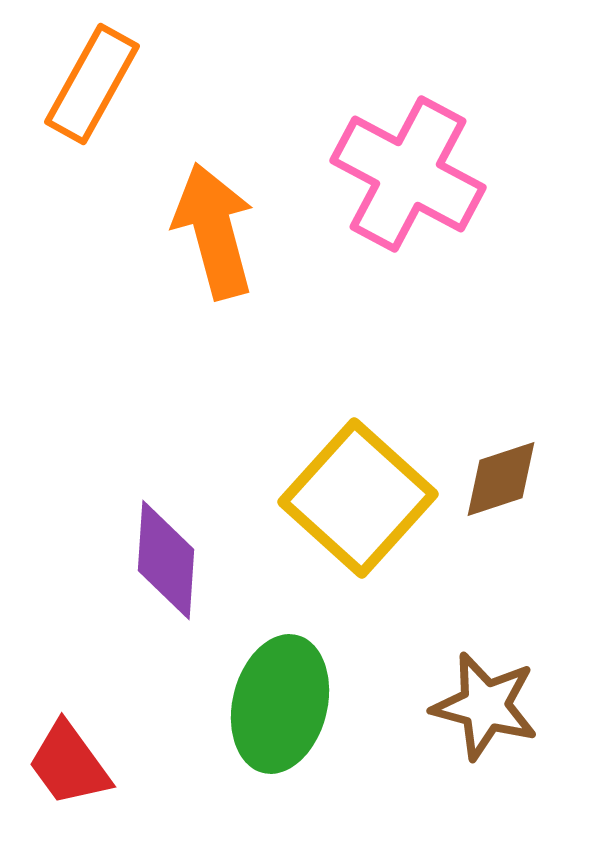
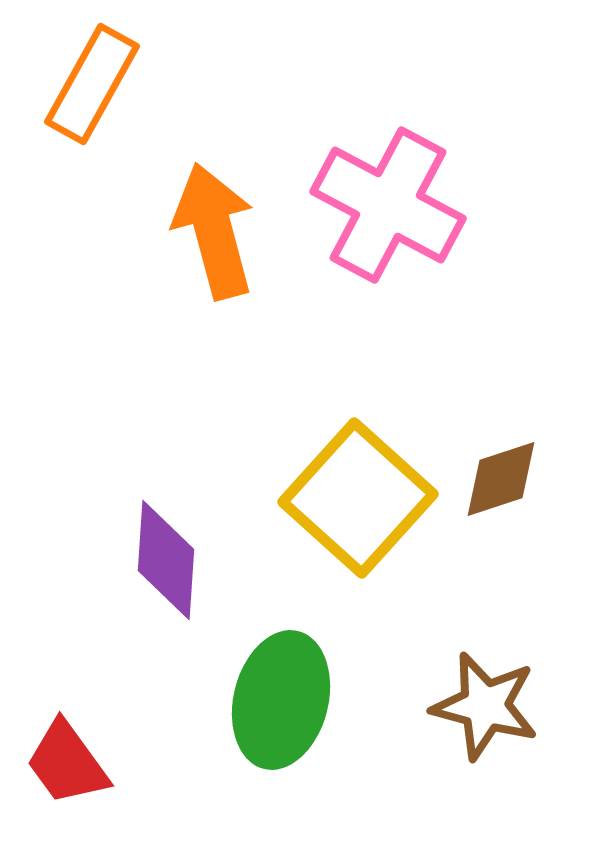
pink cross: moved 20 px left, 31 px down
green ellipse: moved 1 px right, 4 px up
red trapezoid: moved 2 px left, 1 px up
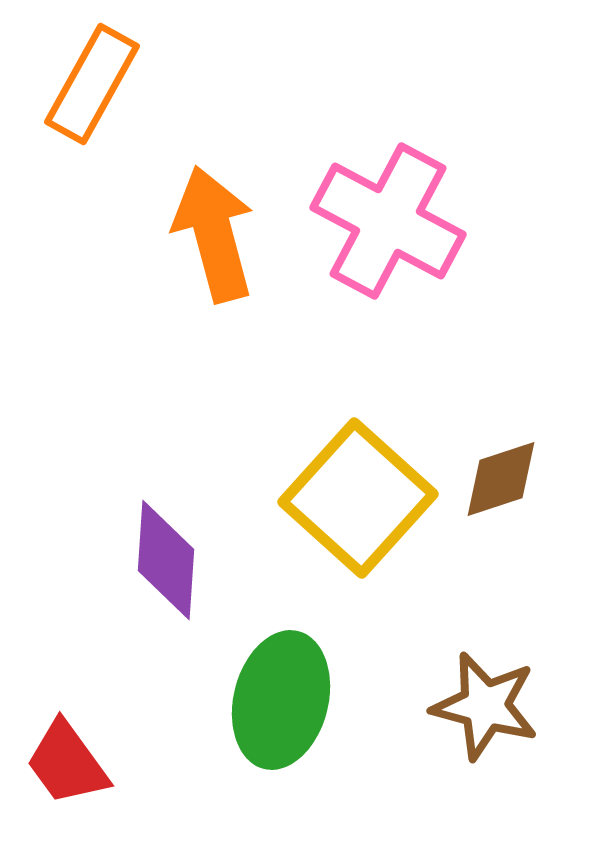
pink cross: moved 16 px down
orange arrow: moved 3 px down
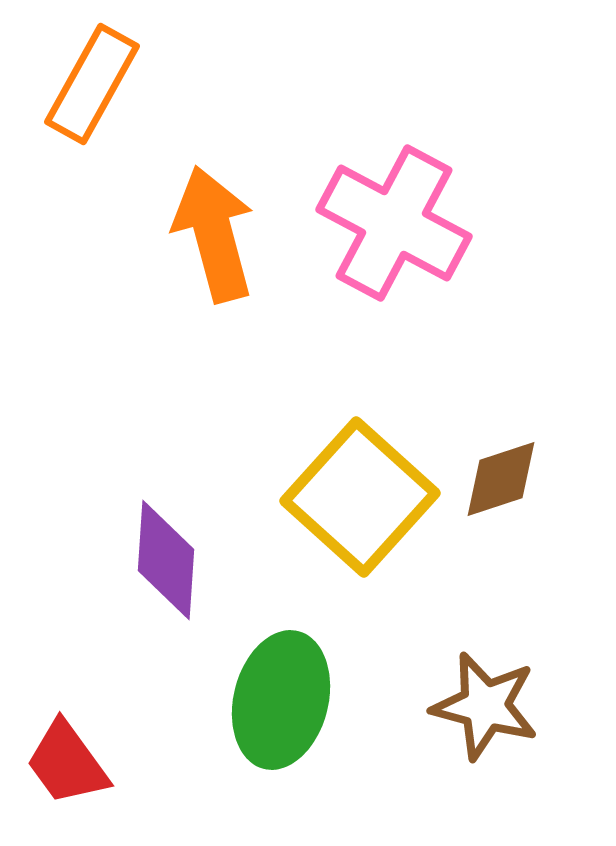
pink cross: moved 6 px right, 2 px down
yellow square: moved 2 px right, 1 px up
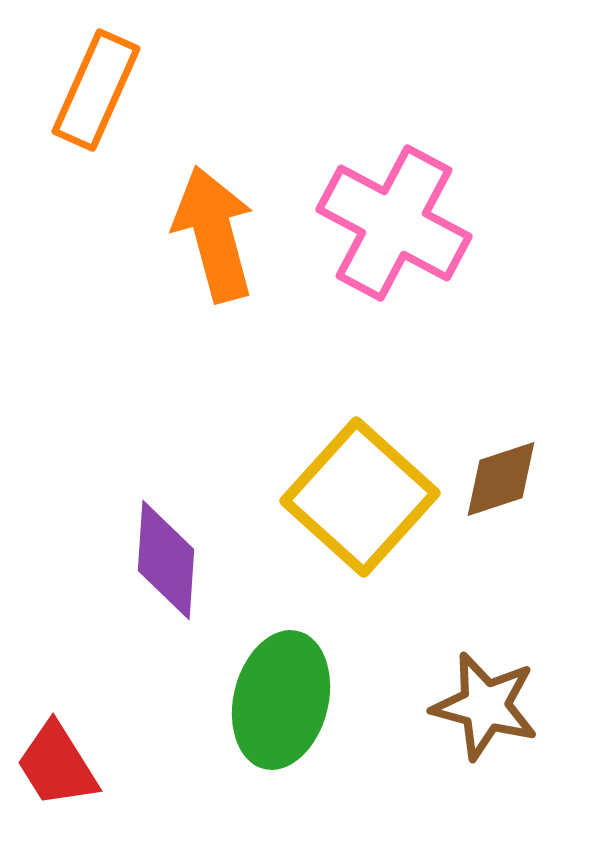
orange rectangle: moved 4 px right, 6 px down; rotated 5 degrees counterclockwise
red trapezoid: moved 10 px left, 2 px down; rotated 4 degrees clockwise
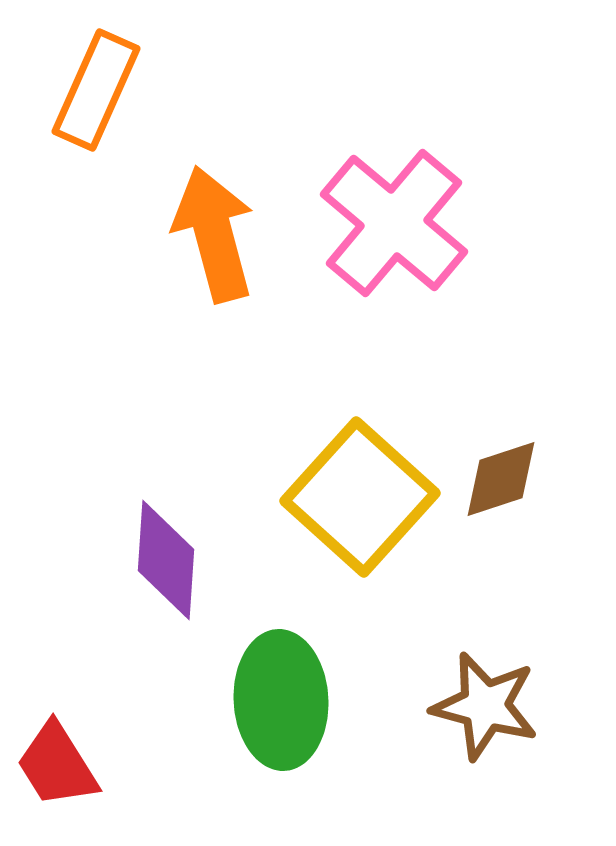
pink cross: rotated 12 degrees clockwise
green ellipse: rotated 17 degrees counterclockwise
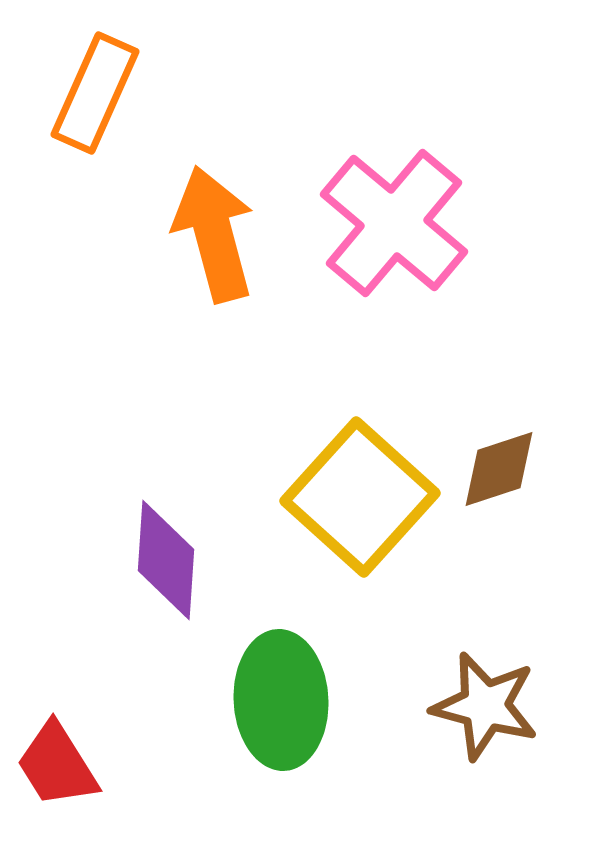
orange rectangle: moved 1 px left, 3 px down
brown diamond: moved 2 px left, 10 px up
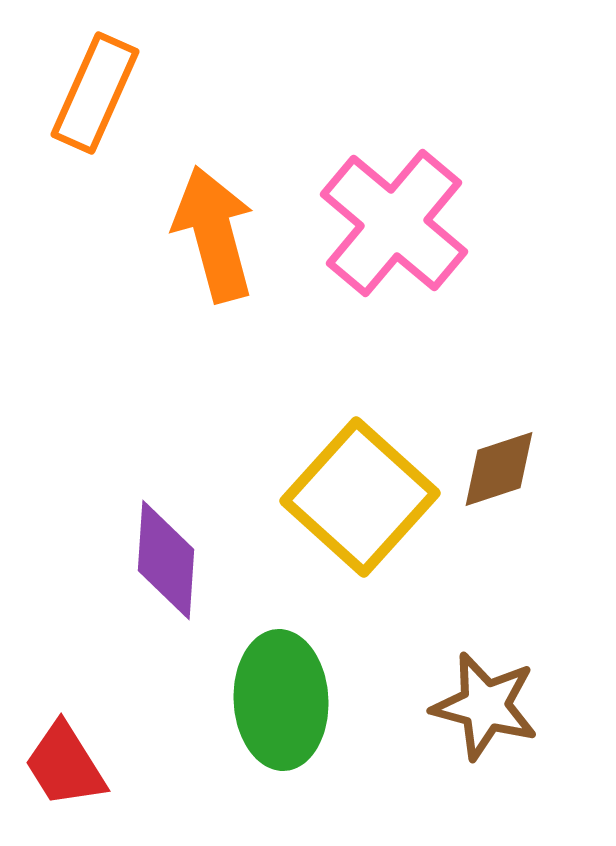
red trapezoid: moved 8 px right
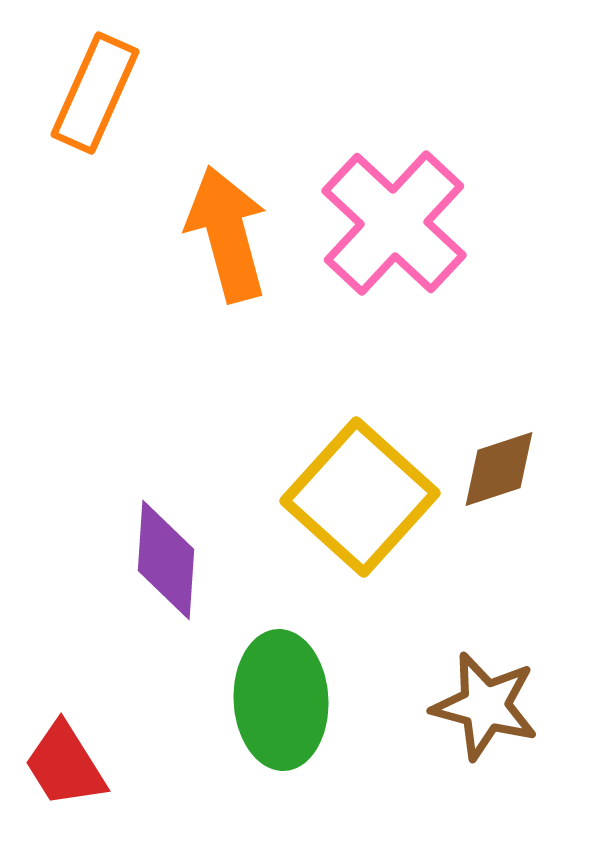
pink cross: rotated 3 degrees clockwise
orange arrow: moved 13 px right
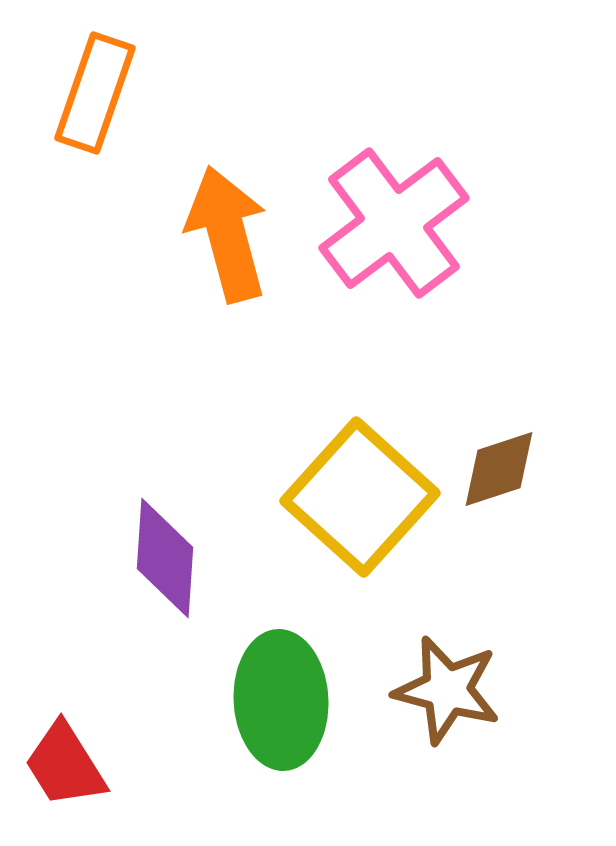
orange rectangle: rotated 5 degrees counterclockwise
pink cross: rotated 10 degrees clockwise
purple diamond: moved 1 px left, 2 px up
brown star: moved 38 px left, 16 px up
